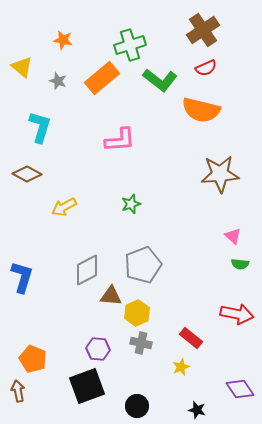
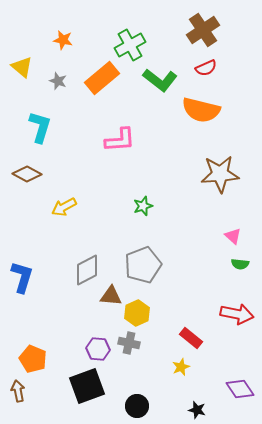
green cross: rotated 12 degrees counterclockwise
green star: moved 12 px right, 2 px down
gray cross: moved 12 px left
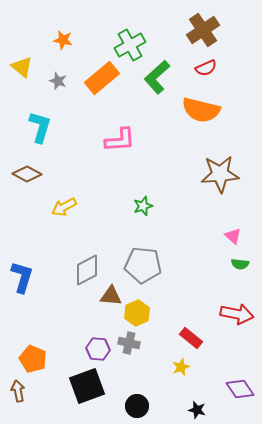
green L-shape: moved 3 px left, 3 px up; rotated 100 degrees clockwise
gray pentagon: rotated 27 degrees clockwise
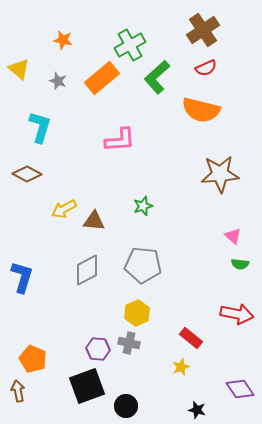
yellow triangle: moved 3 px left, 2 px down
yellow arrow: moved 2 px down
brown triangle: moved 17 px left, 75 px up
black circle: moved 11 px left
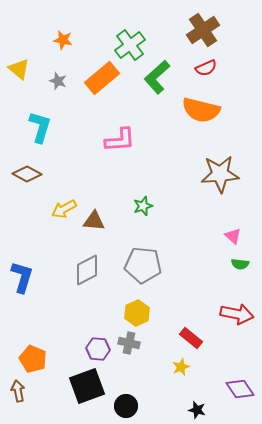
green cross: rotated 8 degrees counterclockwise
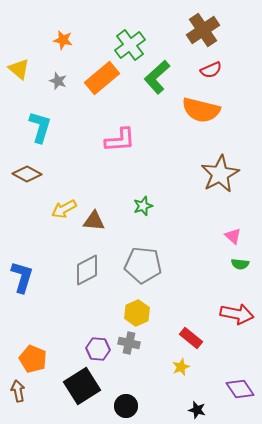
red semicircle: moved 5 px right, 2 px down
brown star: rotated 24 degrees counterclockwise
black square: moved 5 px left; rotated 12 degrees counterclockwise
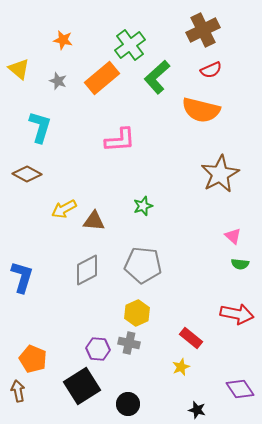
brown cross: rotated 8 degrees clockwise
black circle: moved 2 px right, 2 px up
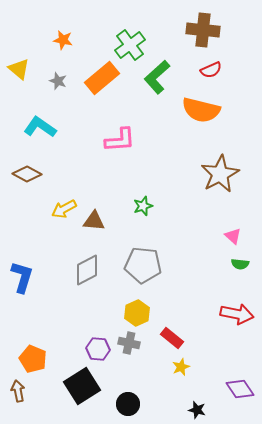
brown cross: rotated 32 degrees clockwise
cyan L-shape: rotated 72 degrees counterclockwise
red rectangle: moved 19 px left
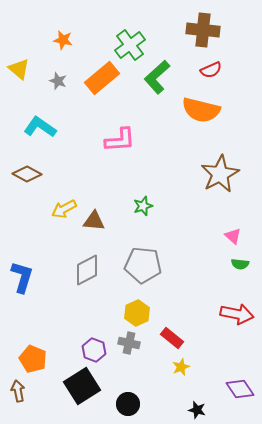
purple hexagon: moved 4 px left, 1 px down; rotated 15 degrees clockwise
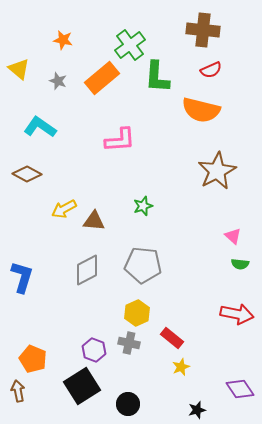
green L-shape: rotated 44 degrees counterclockwise
brown star: moved 3 px left, 3 px up
black star: rotated 30 degrees counterclockwise
